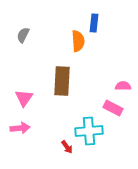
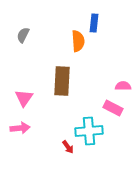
red arrow: moved 1 px right
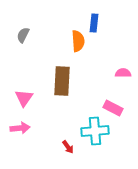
pink semicircle: moved 13 px up
cyan cross: moved 6 px right
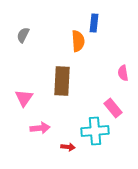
pink semicircle: rotated 98 degrees counterclockwise
pink rectangle: rotated 24 degrees clockwise
pink arrow: moved 20 px right
red arrow: rotated 48 degrees counterclockwise
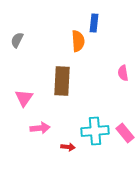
gray semicircle: moved 6 px left, 5 px down
pink rectangle: moved 12 px right, 25 px down
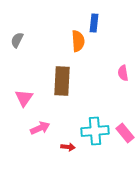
pink arrow: rotated 18 degrees counterclockwise
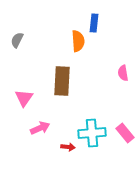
cyan cross: moved 3 px left, 2 px down
